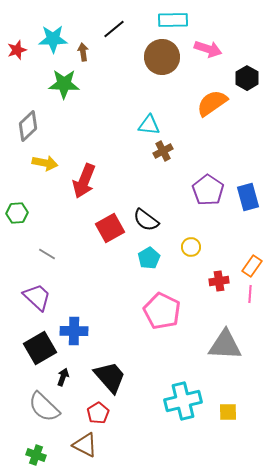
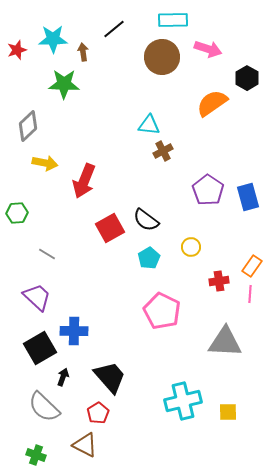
gray triangle: moved 3 px up
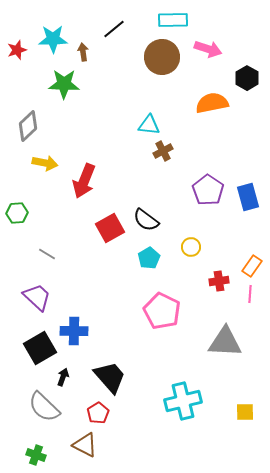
orange semicircle: rotated 24 degrees clockwise
yellow square: moved 17 px right
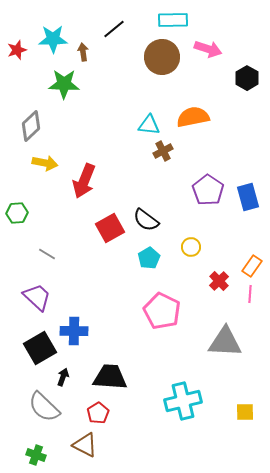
orange semicircle: moved 19 px left, 14 px down
gray diamond: moved 3 px right
red cross: rotated 36 degrees counterclockwise
black trapezoid: rotated 45 degrees counterclockwise
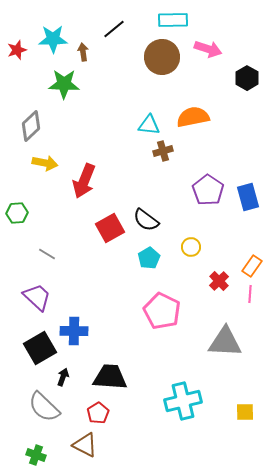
brown cross: rotated 12 degrees clockwise
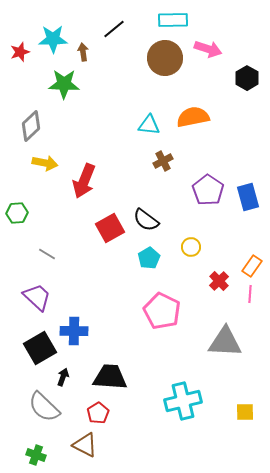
red star: moved 3 px right, 2 px down
brown circle: moved 3 px right, 1 px down
brown cross: moved 10 px down; rotated 12 degrees counterclockwise
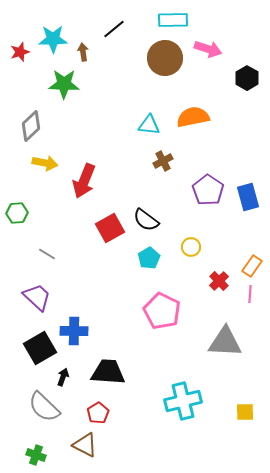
black trapezoid: moved 2 px left, 5 px up
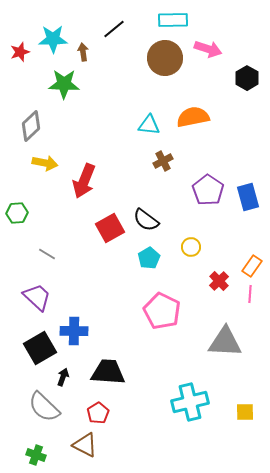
cyan cross: moved 7 px right, 1 px down
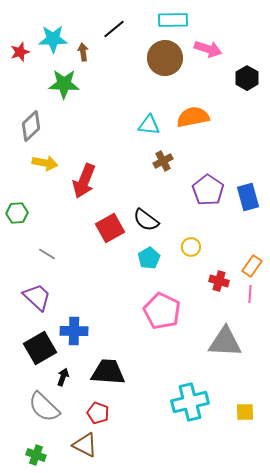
red cross: rotated 30 degrees counterclockwise
red pentagon: rotated 20 degrees counterclockwise
